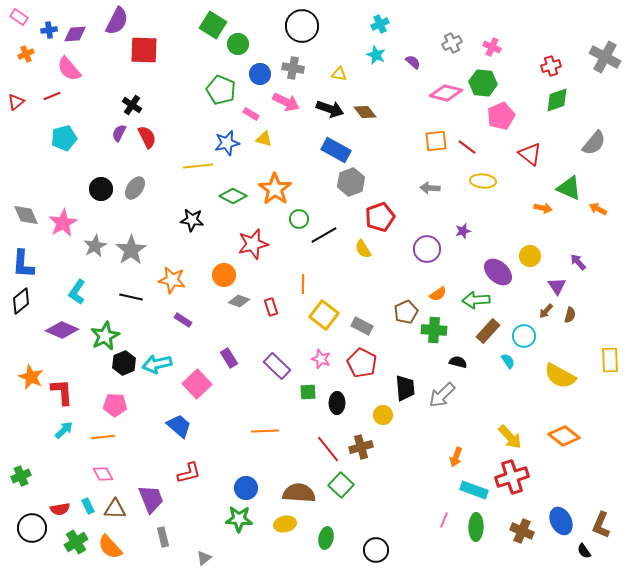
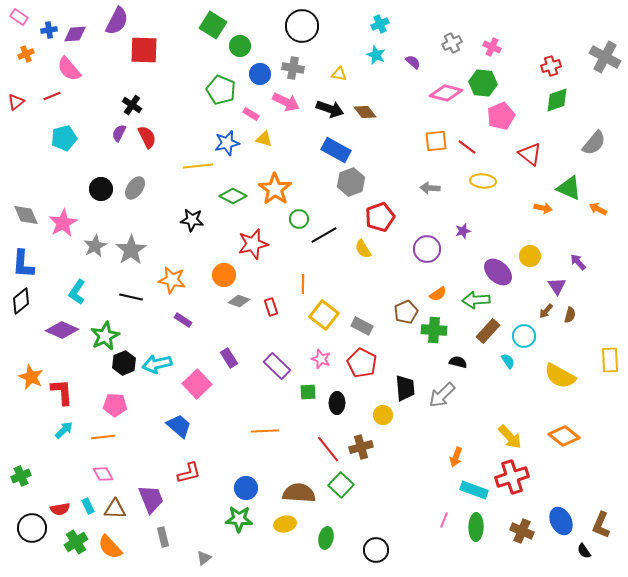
green circle at (238, 44): moved 2 px right, 2 px down
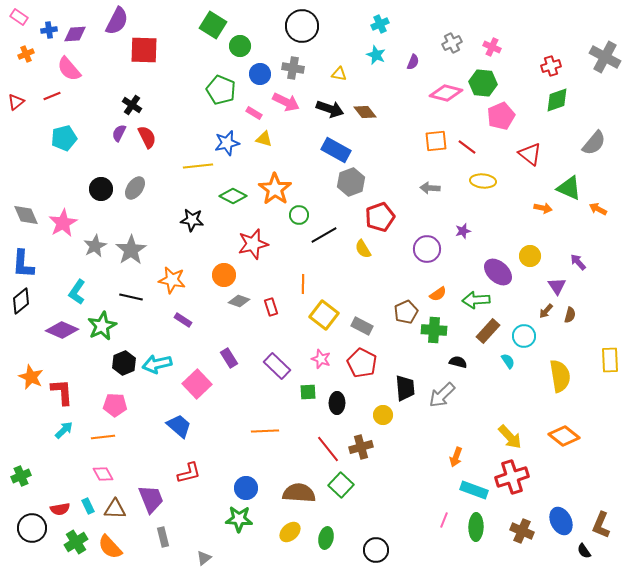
purple semicircle at (413, 62): rotated 70 degrees clockwise
pink rectangle at (251, 114): moved 3 px right, 1 px up
green circle at (299, 219): moved 4 px up
green star at (105, 336): moved 3 px left, 10 px up
yellow semicircle at (560, 376): rotated 128 degrees counterclockwise
yellow ellipse at (285, 524): moved 5 px right, 8 px down; rotated 30 degrees counterclockwise
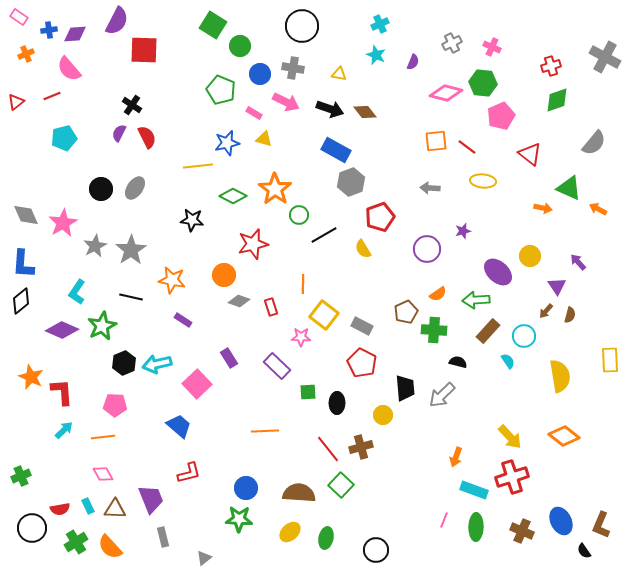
pink star at (321, 359): moved 20 px left, 22 px up; rotated 18 degrees counterclockwise
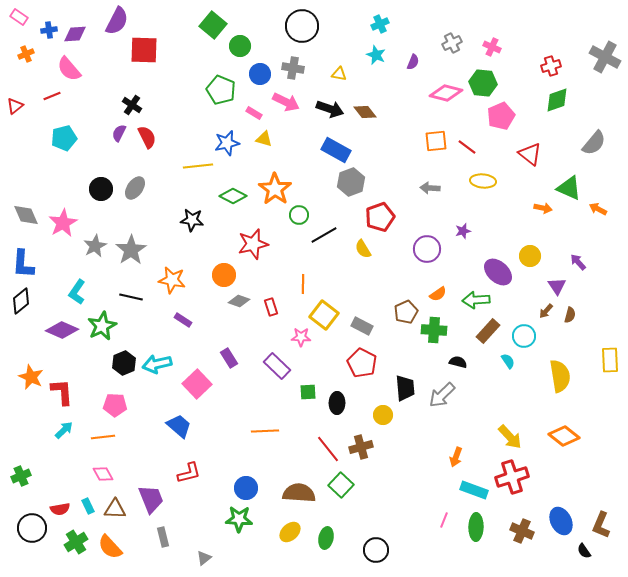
green square at (213, 25): rotated 8 degrees clockwise
red triangle at (16, 102): moved 1 px left, 4 px down
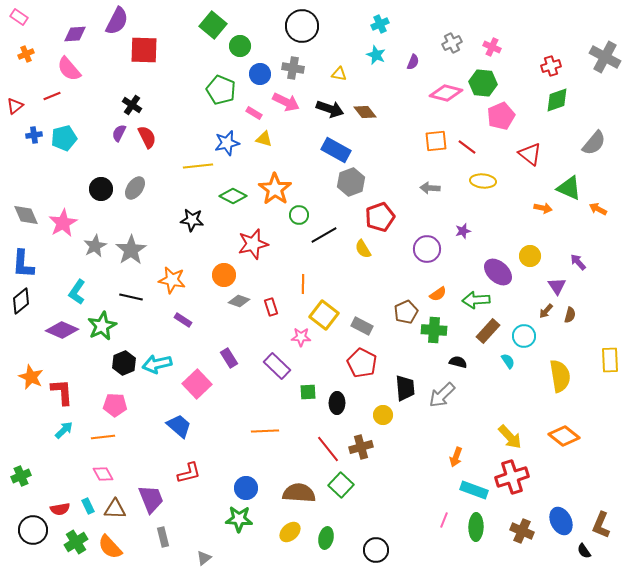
blue cross at (49, 30): moved 15 px left, 105 px down
black circle at (32, 528): moved 1 px right, 2 px down
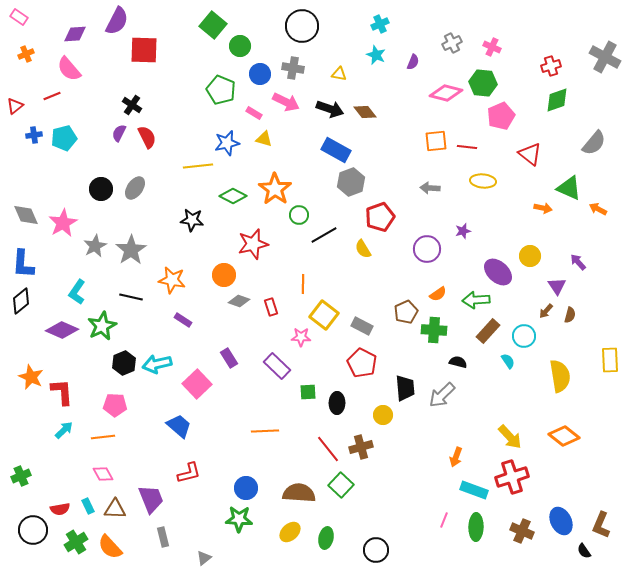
red line at (467, 147): rotated 30 degrees counterclockwise
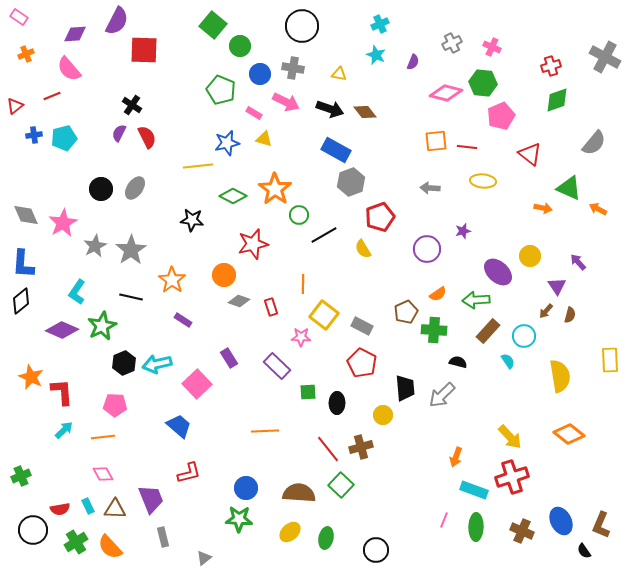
orange star at (172, 280): rotated 24 degrees clockwise
orange diamond at (564, 436): moved 5 px right, 2 px up
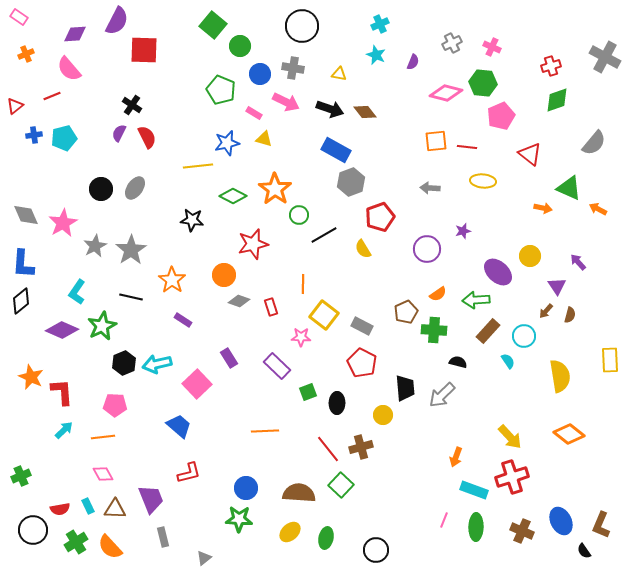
green square at (308, 392): rotated 18 degrees counterclockwise
